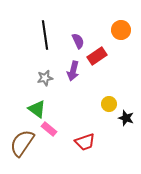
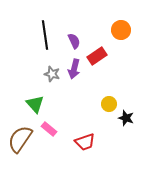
purple semicircle: moved 4 px left
purple arrow: moved 1 px right, 2 px up
gray star: moved 7 px right, 4 px up; rotated 28 degrees clockwise
green triangle: moved 2 px left, 5 px up; rotated 12 degrees clockwise
brown semicircle: moved 2 px left, 4 px up
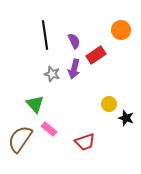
red rectangle: moved 1 px left, 1 px up
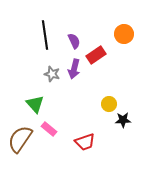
orange circle: moved 3 px right, 4 px down
black star: moved 3 px left, 2 px down; rotated 21 degrees counterclockwise
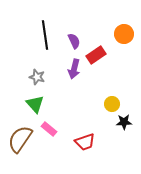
gray star: moved 15 px left, 3 px down
yellow circle: moved 3 px right
black star: moved 1 px right, 2 px down
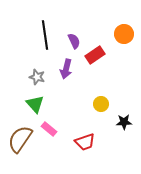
red rectangle: moved 1 px left
purple arrow: moved 8 px left
yellow circle: moved 11 px left
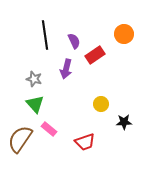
gray star: moved 3 px left, 2 px down
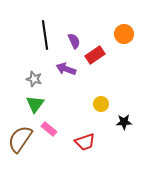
purple arrow: rotated 96 degrees clockwise
green triangle: rotated 18 degrees clockwise
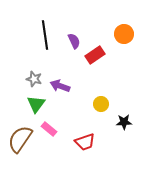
purple arrow: moved 6 px left, 17 px down
green triangle: moved 1 px right
